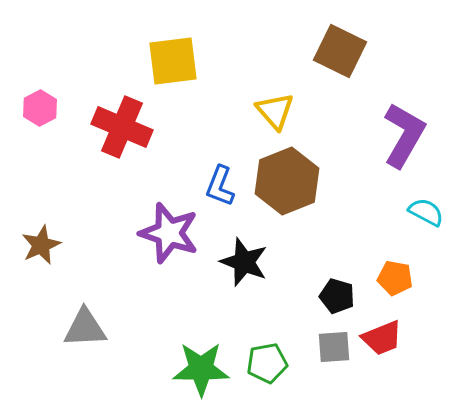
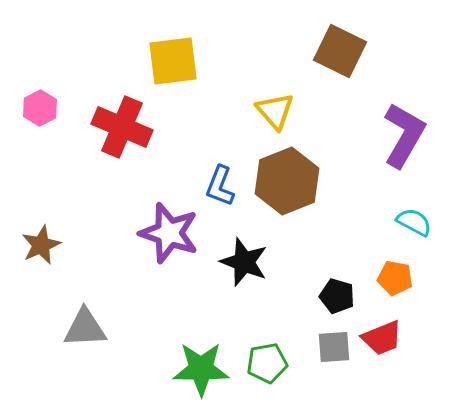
cyan semicircle: moved 12 px left, 10 px down
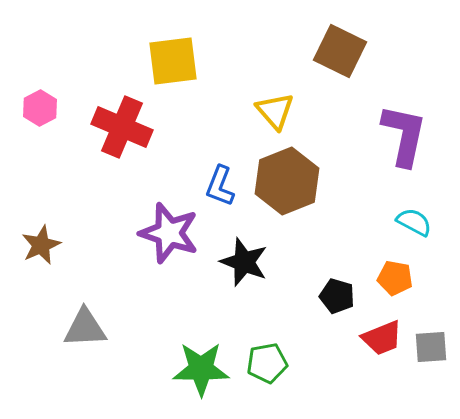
purple L-shape: rotated 18 degrees counterclockwise
gray square: moved 97 px right
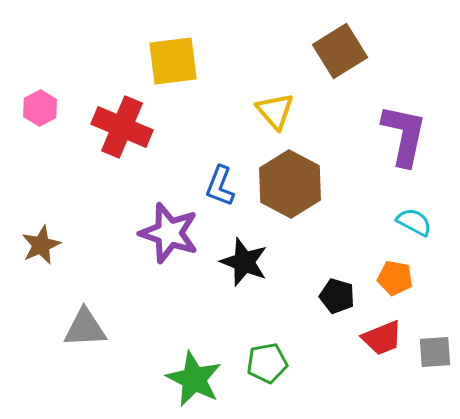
brown square: rotated 32 degrees clockwise
brown hexagon: moved 3 px right, 3 px down; rotated 10 degrees counterclockwise
gray square: moved 4 px right, 5 px down
green star: moved 7 px left, 10 px down; rotated 26 degrees clockwise
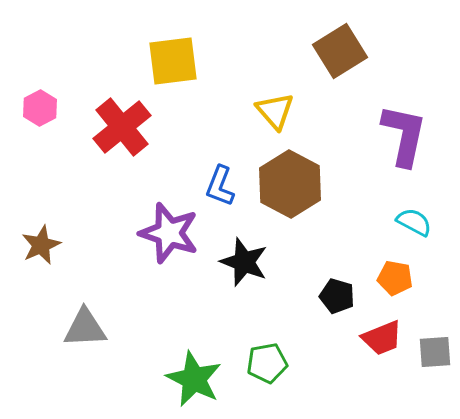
red cross: rotated 28 degrees clockwise
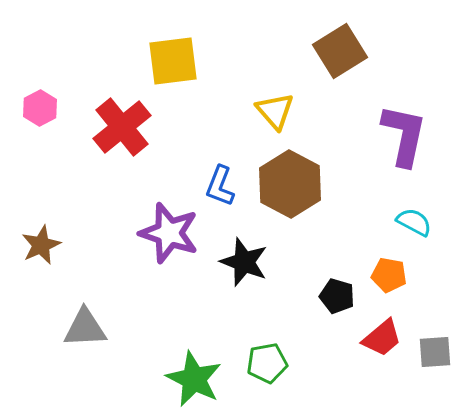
orange pentagon: moved 6 px left, 3 px up
red trapezoid: rotated 18 degrees counterclockwise
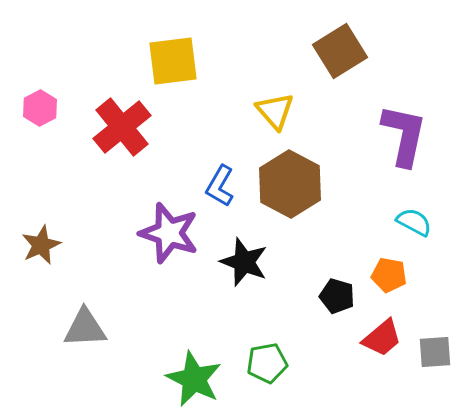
blue L-shape: rotated 9 degrees clockwise
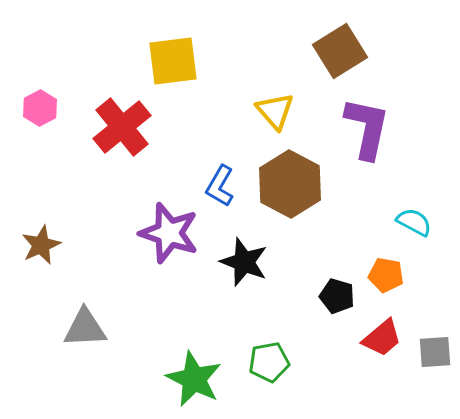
purple L-shape: moved 37 px left, 7 px up
orange pentagon: moved 3 px left
green pentagon: moved 2 px right, 1 px up
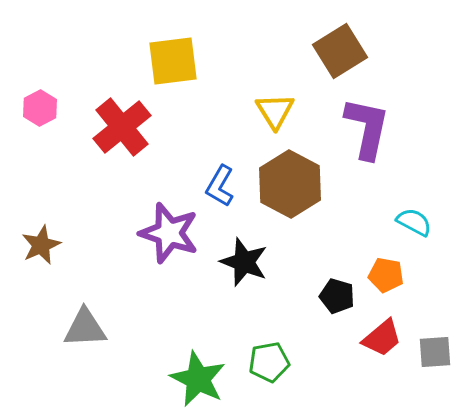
yellow triangle: rotated 9 degrees clockwise
green star: moved 4 px right
